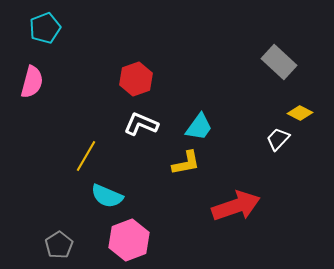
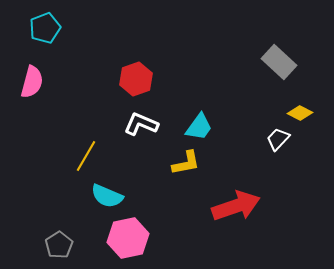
pink hexagon: moved 1 px left, 2 px up; rotated 9 degrees clockwise
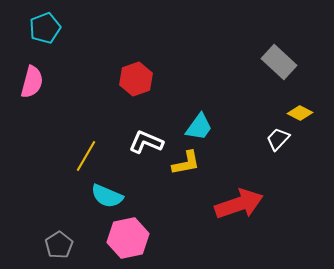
white L-shape: moved 5 px right, 18 px down
red arrow: moved 3 px right, 2 px up
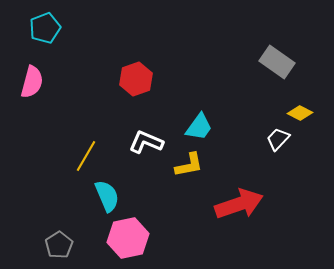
gray rectangle: moved 2 px left; rotated 8 degrees counterclockwise
yellow L-shape: moved 3 px right, 2 px down
cyan semicircle: rotated 136 degrees counterclockwise
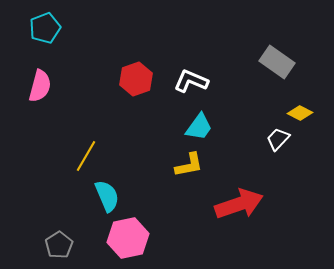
pink semicircle: moved 8 px right, 4 px down
white L-shape: moved 45 px right, 61 px up
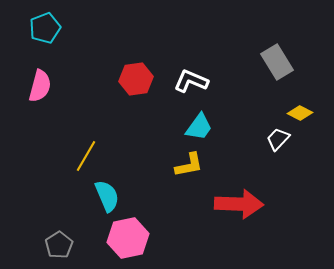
gray rectangle: rotated 24 degrees clockwise
red hexagon: rotated 12 degrees clockwise
red arrow: rotated 21 degrees clockwise
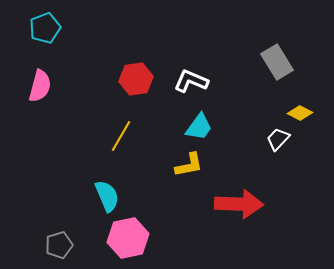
yellow line: moved 35 px right, 20 px up
gray pentagon: rotated 16 degrees clockwise
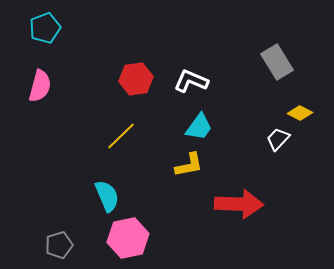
yellow line: rotated 16 degrees clockwise
